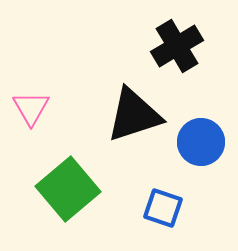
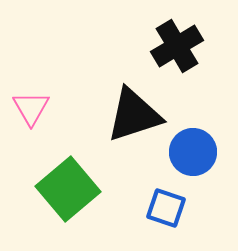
blue circle: moved 8 px left, 10 px down
blue square: moved 3 px right
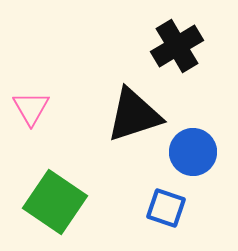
green square: moved 13 px left, 13 px down; rotated 16 degrees counterclockwise
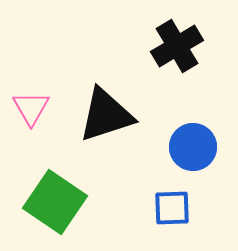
black triangle: moved 28 px left
blue circle: moved 5 px up
blue square: moved 6 px right; rotated 21 degrees counterclockwise
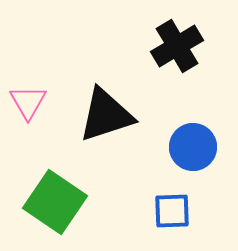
pink triangle: moved 3 px left, 6 px up
blue square: moved 3 px down
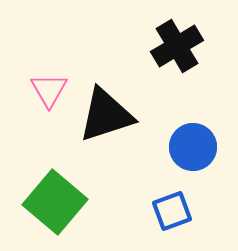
pink triangle: moved 21 px right, 12 px up
green square: rotated 6 degrees clockwise
blue square: rotated 18 degrees counterclockwise
